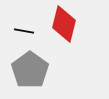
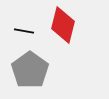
red diamond: moved 1 px left, 1 px down
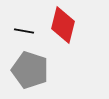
gray pentagon: rotated 18 degrees counterclockwise
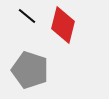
black line: moved 3 px right, 15 px up; rotated 30 degrees clockwise
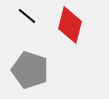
red diamond: moved 7 px right
